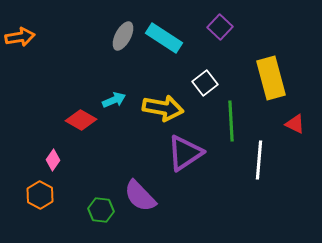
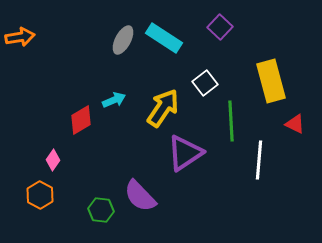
gray ellipse: moved 4 px down
yellow rectangle: moved 3 px down
yellow arrow: rotated 66 degrees counterclockwise
red diamond: rotated 60 degrees counterclockwise
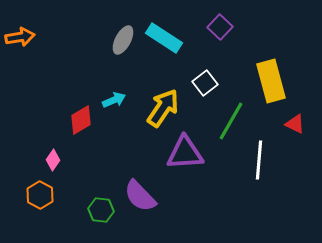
green line: rotated 33 degrees clockwise
purple triangle: rotated 30 degrees clockwise
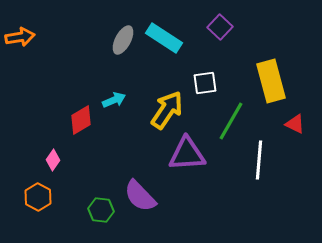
white square: rotated 30 degrees clockwise
yellow arrow: moved 4 px right, 2 px down
purple triangle: moved 2 px right, 1 px down
orange hexagon: moved 2 px left, 2 px down
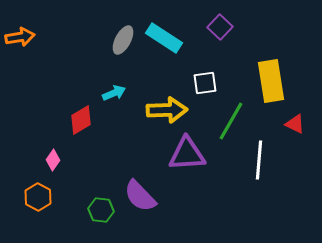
yellow rectangle: rotated 6 degrees clockwise
cyan arrow: moved 7 px up
yellow arrow: rotated 54 degrees clockwise
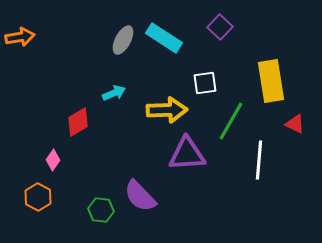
red diamond: moved 3 px left, 2 px down
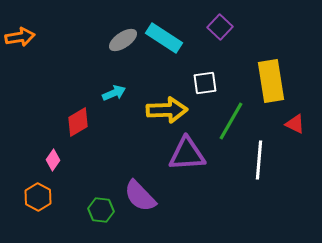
gray ellipse: rotated 28 degrees clockwise
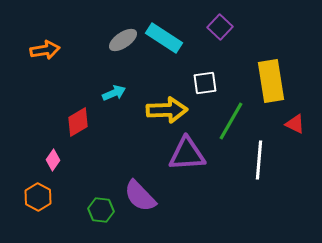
orange arrow: moved 25 px right, 13 px down
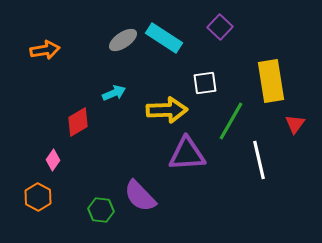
red triangle: rotated 40 degrees clockwise
white line: rotated 18 degrees counterclockwise
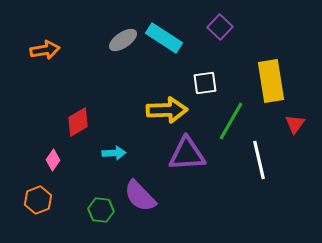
cyan arrow: moved 60 px down; rotated 20 degrees clockwise
orange hexagon: moved 3 px down; rotated 12 degrees clockwise
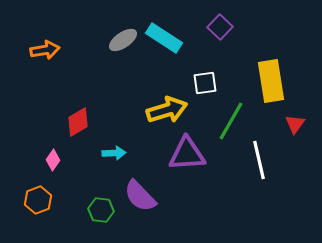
yellow arrow: rotated 15 degrees counterclockwise
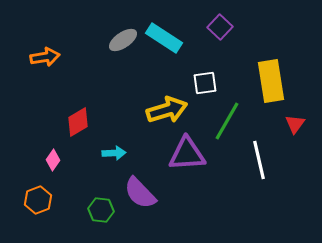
orange arrow: moved 7 px down
green line: moved 4 px left
purple semicircle: moved 3 px up
